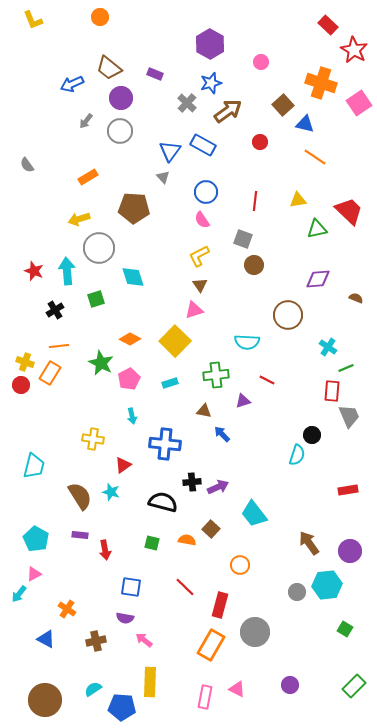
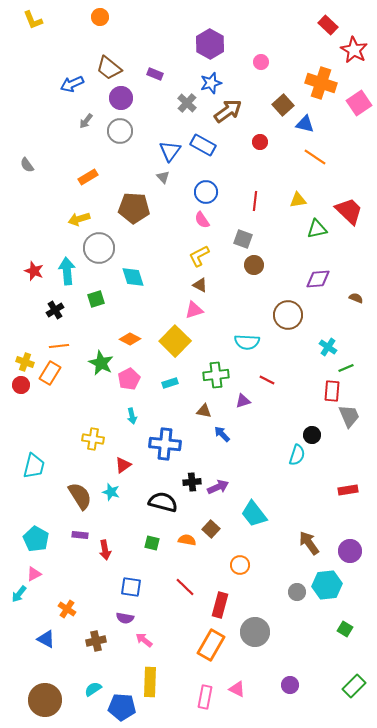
brown triangle at (200, 285): rotated 28 degrees counterclockwise
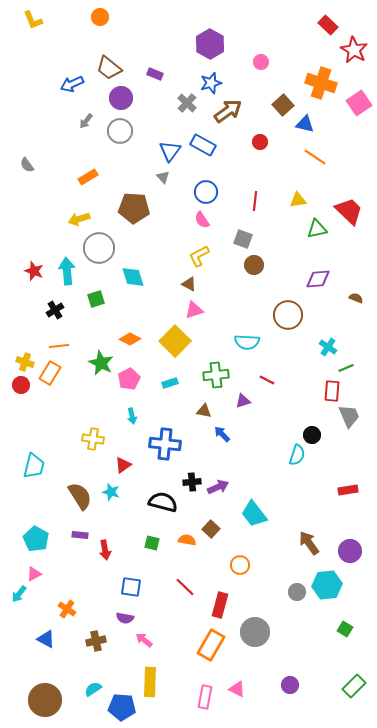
brown triangle at (200, 285): moved 11 px left, 1 px up
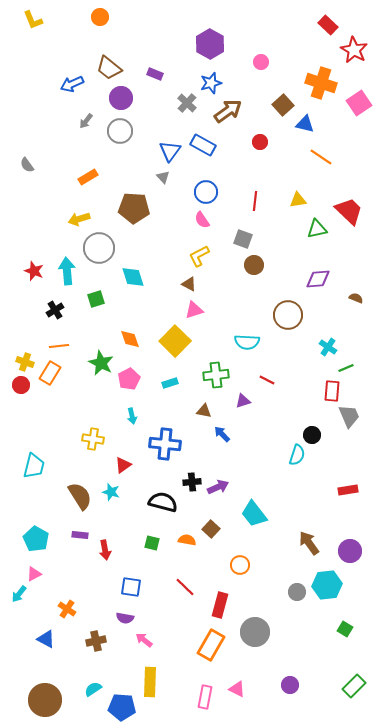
orange line at (315, 157): moved 6 px right
orange diamond at (130, 339): rotated 45 degrees clockwise
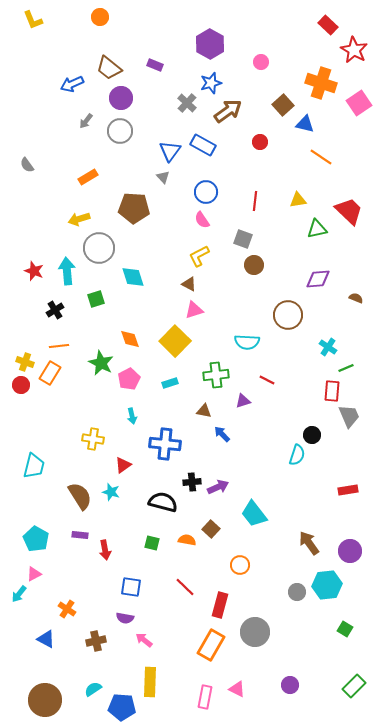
purple rectangle at (155, 74): moved 9 px up
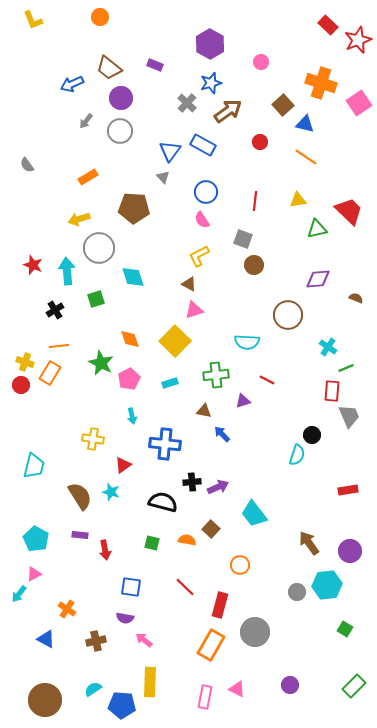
red star at (354, 50): moved 4 px right, 10 px up; rotated 20 degrees clockwise
orange line at (321, 157): moved 15 px left
red star at (34, 271): moved 1 px left, 6 px up
blue pentagon at (122, 707): moved 2 px up
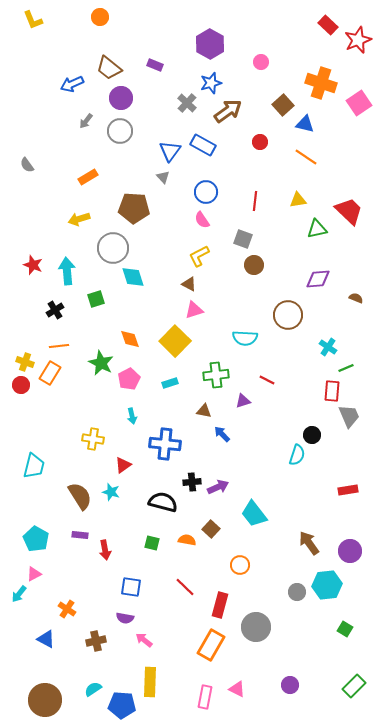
gray circle at (99, 248): moved 14 px right
cyan semicircle at (247, 342): moved 2 px left, 4 px up
gray circle at (255, 632): moved 1 px right, 5 px up
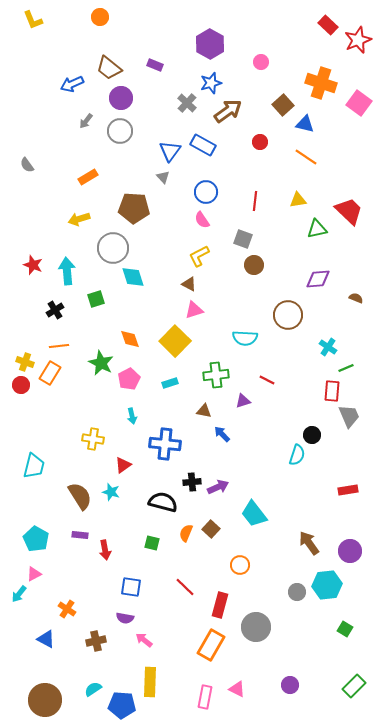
pink square at (359, 103): rotated 20 degrees counterclockwise
orange semicircle at (187, 540): moved 1 px left, 7 px up; rotated 78 degrees counterclockwise
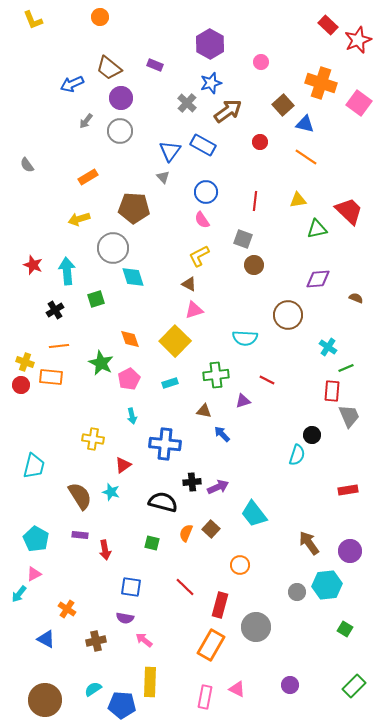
orange rectangle at (50, 373): moved 1 px right, 4 px down; rotated 65 degrees clockwise
